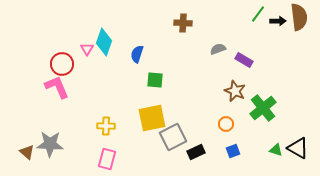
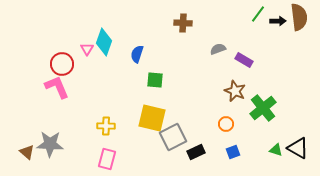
yellow square: rotated 24 degrees clockwise
blue square: moved 1 px down
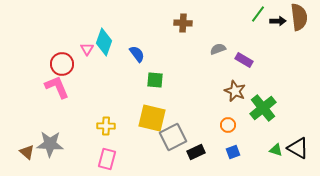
blue semicircle: rotated 126 degrees clockwise
orange circle: moved 2 px right, 1 px down
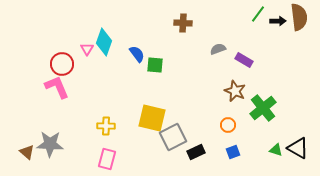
green square: moved 15 px up
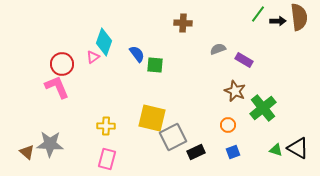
pink triangle: moved 6 px right, 8 px down; rotated 24 degrees clockwise
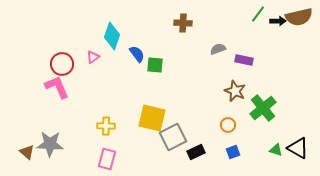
brown semicircle: rotated 84 degrees clockwise
cyan diamond: moved 8 px right, 6 px up
purple rectangle: rotated 18 degrees counterclockwise
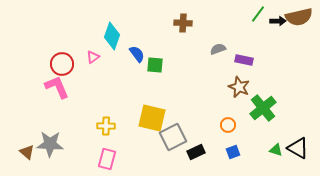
brown star: moved 4 px right, 4 px up
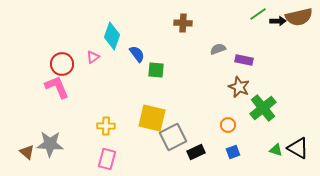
green line: rotated 18 degrees clockwise
green square: moved 1 px right, 5 px down
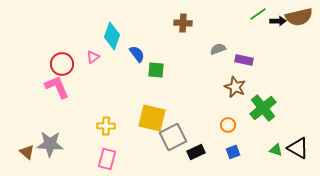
brown star: moved 4 px left
